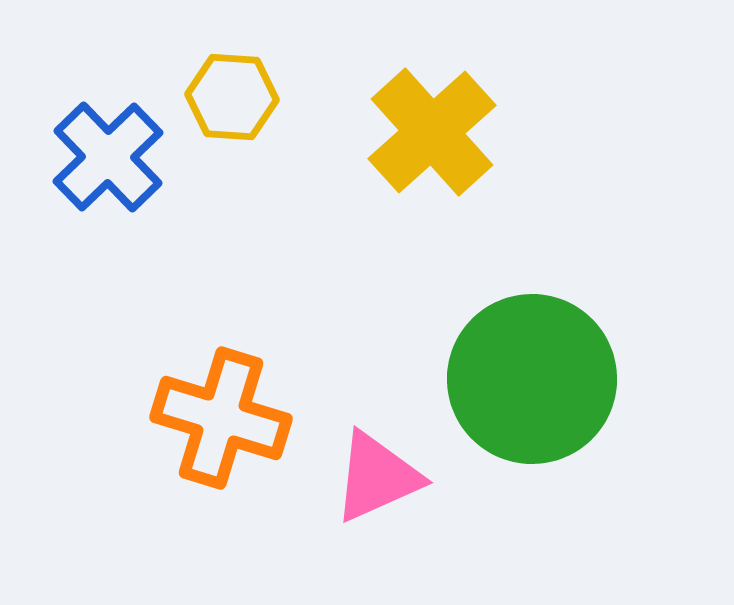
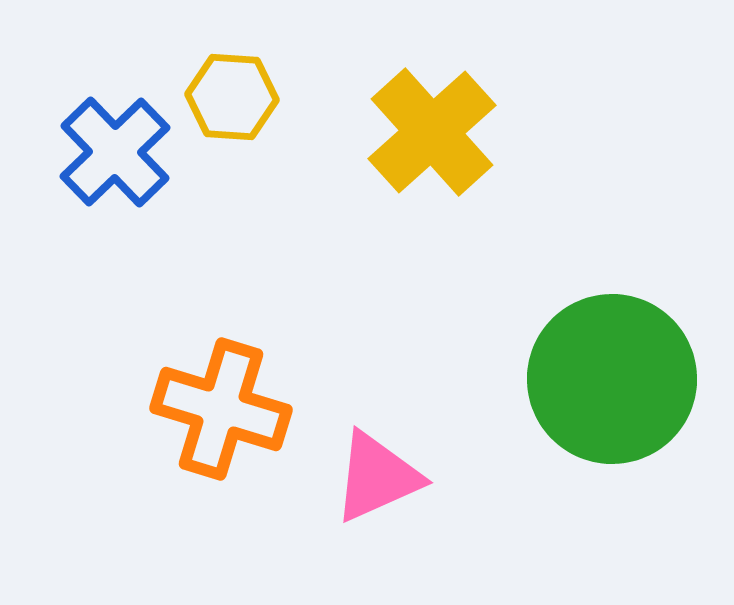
blue cross: moved 7 px right, 5 px up
green circle: moved 80 px right
orange cross: moved 9 px up
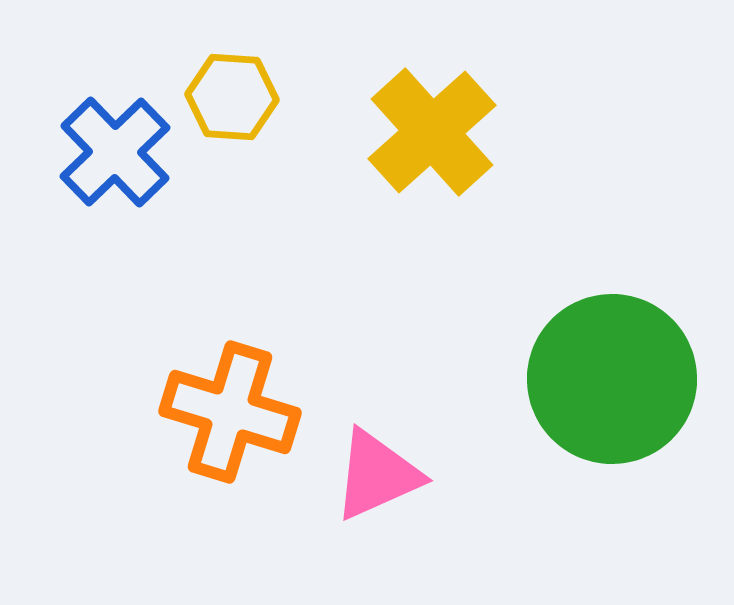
orange cross: moved 9 px right, 3 px down
pink triangle: moved 2 px up
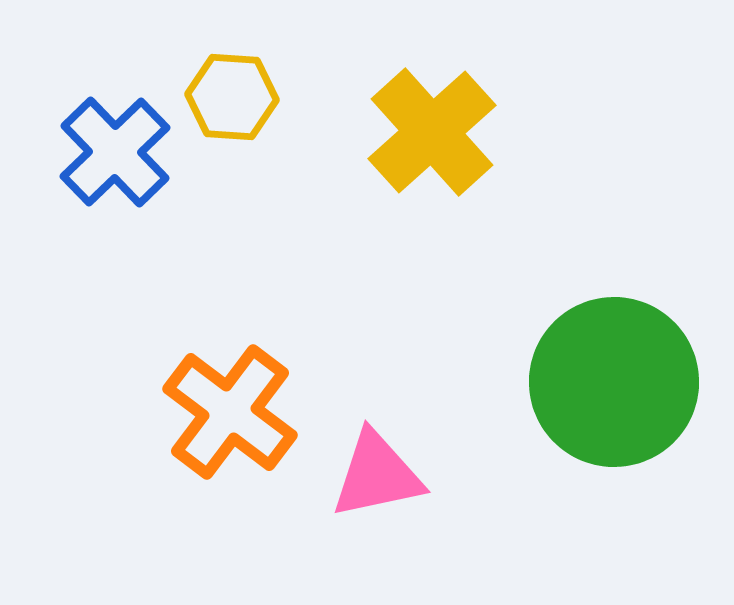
green circle: moved 2 px right, 3 px down
orange cross: rotated 20 degrees clockwise
pink triangle: rotated 12 degrees clockwise
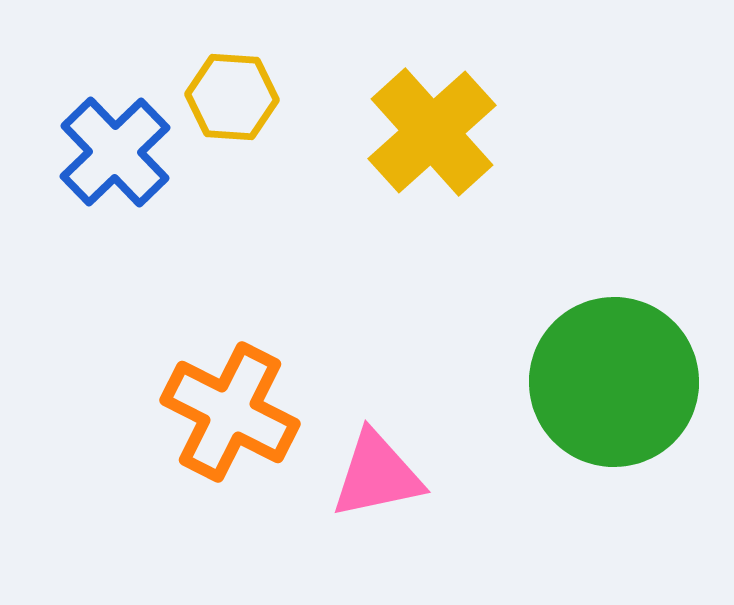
orange cross: rotated 10 degrees counterclockwise
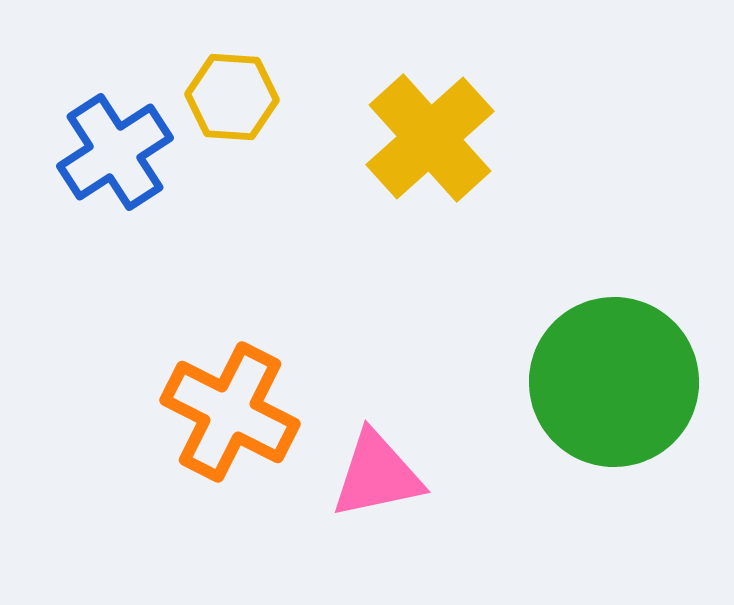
yellow cross: moved 2 px left, 6 px down
blue cross: rotated 11 degrees clockwise
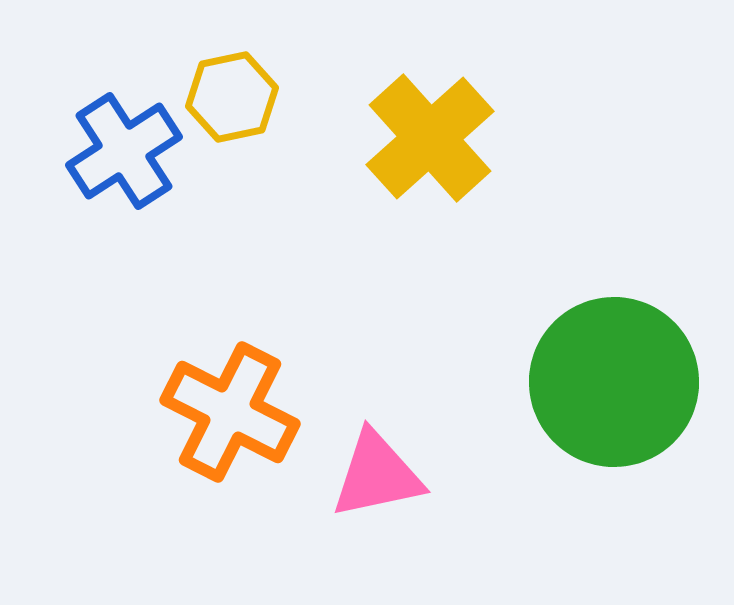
yellow hexagon: rotated 16 degrees counterclockwise
blue cross: moved 9 px right, 1 px up
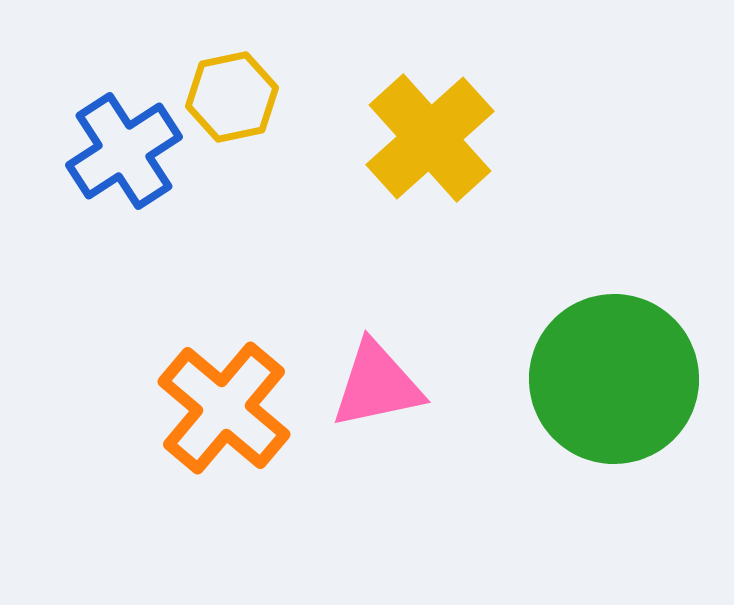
green circle: moved 3 px up
orange cross: moved 6 px left, 4 px up; rotated 13 degrees clockwise
pink triangle: moved 90 px up
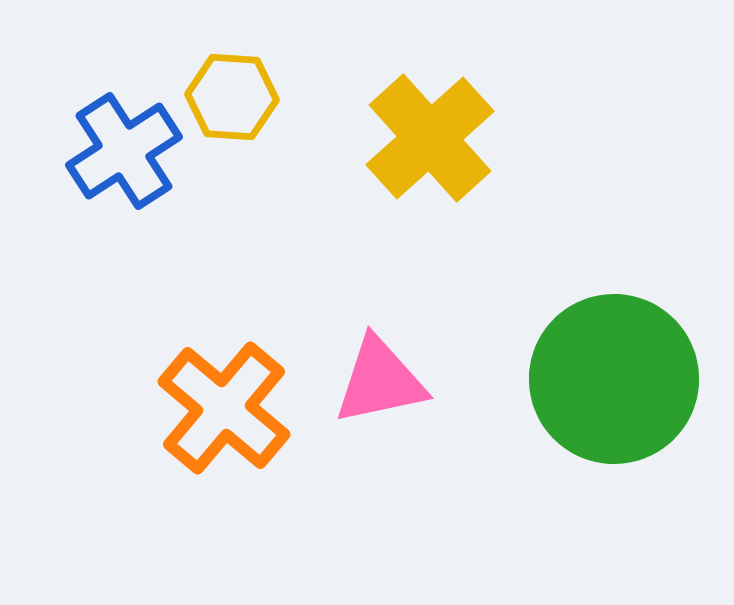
yellow hexagon: rotated 16 degrees clockwise
pink triangle: moved 3 px right, 4 px up
